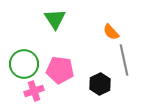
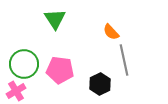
pink cross: moved 18 px left; rotated 12 degrees counterclockwise
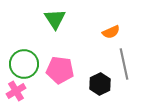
orange semicircle: rotated 72 degrees counterclockwise
gray line: moved 4 px down
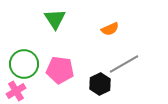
orange semicircle: moved 1 px left, 3 px up
gray line: rotated 72 degrees clockwise
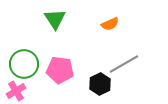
orange semicircle: moved 5 px up
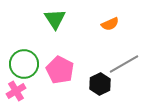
pink pentagon: rotated 20 degrees clockwise
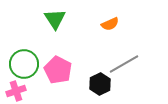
pink pentagon: moved 2 px left
pink cross: rotated 12 degrees clockwise
